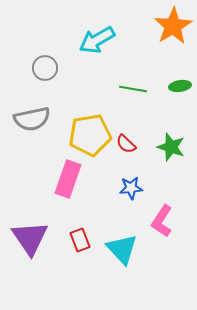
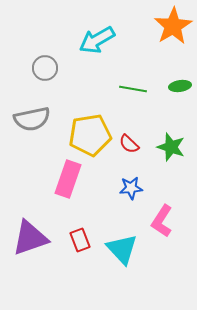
red semicircle: moved 3 px right
purple triangle: rotated 45 degrees clockwise
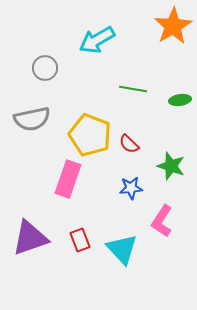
green ellipse: moved 14 px down
yellow pentagon: rotated 30 degrees clockwise
green star: moved 19 px down
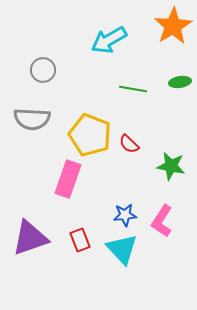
cyan arrow: moved 12 px right
gray circle: moved 2 px left, 2 px down
green ellipse: moved 18 px up
gray semicircle: rotated 15 degrees clockwise
green star: rotated 8 degrees counterclockwise
blue star: moved 6 px left, 27 px down
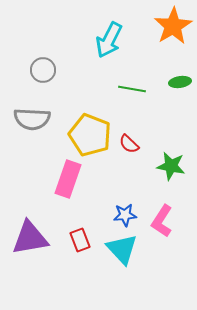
cyan arrow: rotated 33 degrees counterclockwise
green line: moved 1 px left
purple triangle: rotated 9 degrees clockwise
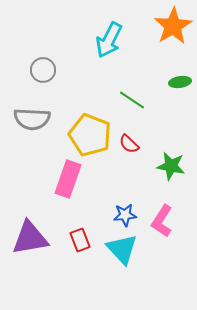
green line: moved 11 px down; rotated 24 degrees clockwise
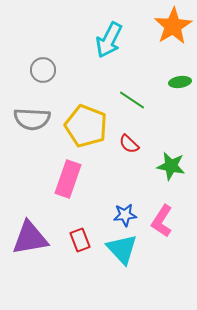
yellow pentagon: moved 4 px left, 9 px up
